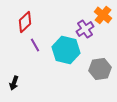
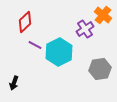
purple line: rotated 32 degrees counterclockwise
cyan hexagon: moved 7 px left, 2 px down; rotated 20 degrees clockwise
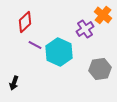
cyan hexagon: rotated 8 degrees counterclockwise
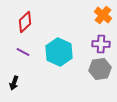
purple cross: moved 16 px right, 15 px down; rotated 36 degrees clockwise
purple line: moved 12 px left, 7 px down
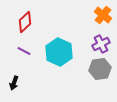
purple cross: rotated 30 degrees counterclockwise
purple line: moved 1 px right, 1 px up
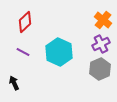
orange cross: moved 5 px down
purple line: moved 1 px left, 1 px down
gray hexagon: rotated 15 degrees counterclockwise
black arrow: rotated 136 degrees clockwise
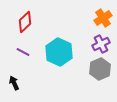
orange cross: moved 2 px up; rotated 18 degrees clockwise
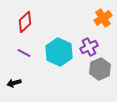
purple cross: moved 12 px left, 3 px down
purple line: moved 1 px right, 1 px down
black arrow: rotated 80 degrees counterclockwise
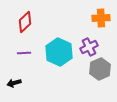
orange cross: moved 2 px left; rotated 30 degrees clockwise
purple line: rotated 32 degrees counterclockwise
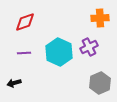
orange cross: moved 1 px left
red diamond: rotated 25 degrees clockwise
gray hexagon: moved 14 px down
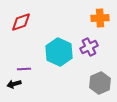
red diamond: moved 4 px left
purple line: moved 16 px down
black arrow: moved 1 px down
